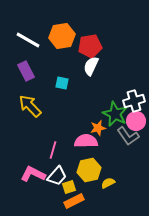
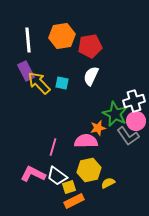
white line: rotated 55 degrees clockwise
white semicircle: moved 10 px down
yellow arrow: moved 9 px right, 23 px up
pink line: moved 3 px up
white trapezoid: rotated 85 degrees clockwise
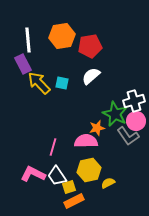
purple rectangle: moved 3 px left, 7 px up
white semicircle: rotated 24 degrees clockwise
orange star: moved 1 px left
white trapezoid: rotated 20 degrees clockwise
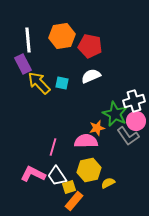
red pentagon: rotated 20 degrees clockwise
white semicircle: rotated 18 degrees clockwise
orange rectangle: rotated 24 degrees counterclockwise
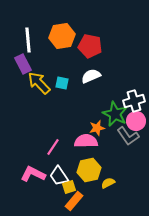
pink line: rotated 18 degrees clockwise
white trapezoid: moved 2 px right
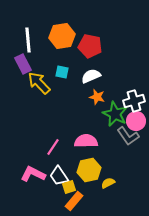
cyan square: moved 11 px up
orange star: moved 31 px up; rotated 28 degrees clockwise
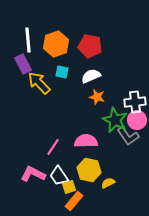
orange hexagon: moved 6 px left, 8 px down; rotated 10 degrees counterclockwise
white cross: moved 1 px right, 1 px down; rotated 10 degrees clockwise
green star: moved 6 px down
pink circle: moved 1 px right, 1 px up
yellow hexagon: rotated 25 degrees clockwise
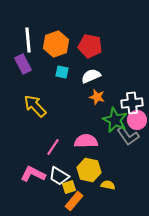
yellow arrow: moved 4 px left, 23 px down
white cross: moved 3 px left, 1 px down
white trapezoid: rotated 25 degrees counterclockwise
yellow semicircle: moved 2 px down; rotated 40 degrees clockwise
